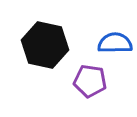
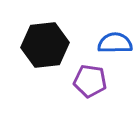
black hexagon: rotated 18 degrees counterclockwise
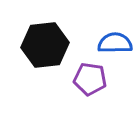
purple pentagon: moved 2 px up
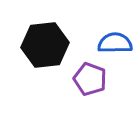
purple pentagon: rotated 12 degrees clockwise
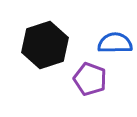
black hexagon: rotated 12 degrees counterclockwise
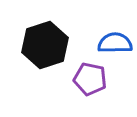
purple pentagon: rotated 8 degrees counterclockwise
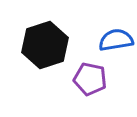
blue semicircle: moved 1 px right, 3 px up; rotated 8 degrees counterclockwise
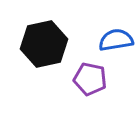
black hexagon: moved 1 px left, 1 px up; rotated 6 degrees clockwise
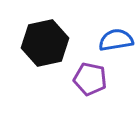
black hexagon: moved 1 px right, 1 px up
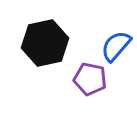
blue semicircle: moved 6 px down; rotated 40 degrees counterclockwise
